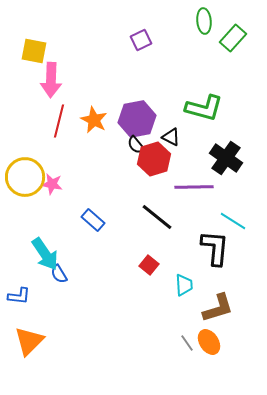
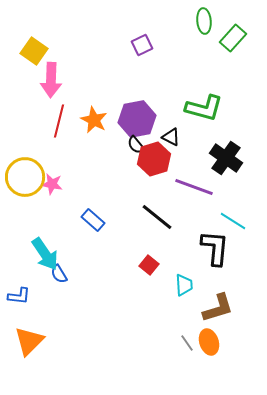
purple square: moved 1 px right, 5 px down
yellow square: rotated 24 degrees clockwise
purple line: rotated 21 degrees clockwise
orange ellipse: rotated 15 degrees clockwise
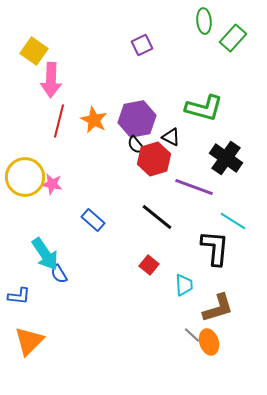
gray line: moved 5 px right, 8 px up; rotated 12 degrees counterclockwise
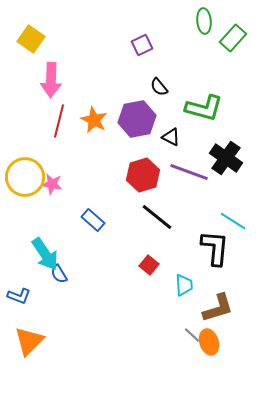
yellow square: moved 3 px left, 12 px up
black semicircle: moved 23 px right, 58 px up
red hexagon: moved 11 px left, 16 px down
purple line: moved 5 px left, 15 px up
blue L-shape: rotated 15 degrees clockwise
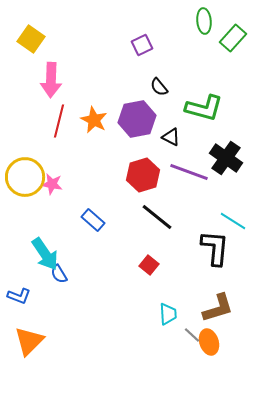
cyan trapezoid: moved 16 px left, 29 px down
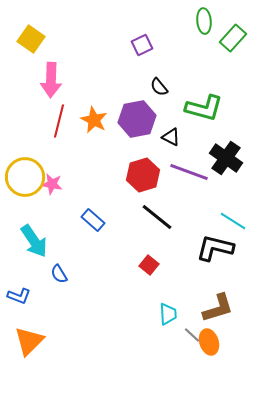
black L-shape: rotated 81 degrees counterclockwise
cyan arrow: moved 11 px left, 13 px up
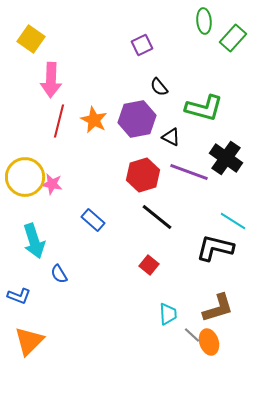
cyan arrow: rotated 16 degrees clockwise
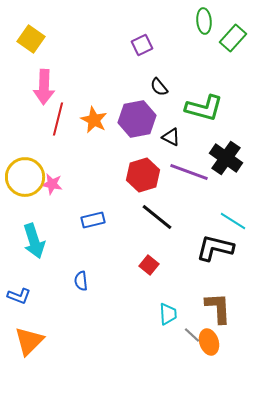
pink arrow: moved 7 px left, 7 px down
red line: moved 1 px left, 2 px up
blue rectangle: rotated 55 degrees counterclockwise
blue semicircle: moved 22 px right, 7 px down; rotated 24 degrees clockwise
brown L-shape: rotated 76 degrees counterclockwise
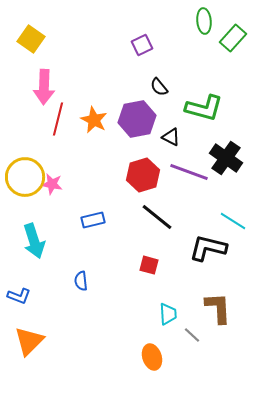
black L-shape: moved 7 px left
red square: rotated 24 degrees counterclockwise
orange ellipse: moved 57 px left, 15 px down
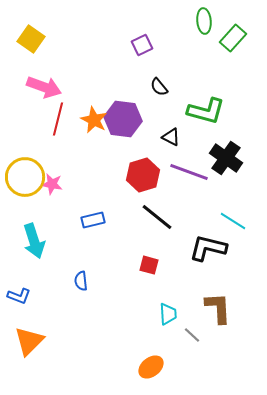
pink arrow: rotated 72 degrees counterclockwise
green L-shape: moved 2 px right, 3 px down
purple hexagon: moved 14 px left; rotated 18 degrees clockwise
orange ellipse: moved 1 px left, 10 px down; rotated 70 degrees clockwise
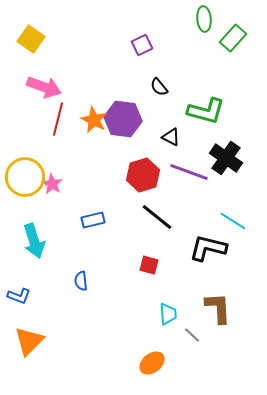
green ellipse: moved 2 px up
pink star: rotated 20 degrees clockwise
orange ellipse: moved 1 px right, 4 px up
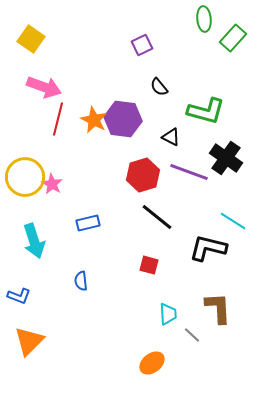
blue rectangle: moved 5 px left, 3 px down
